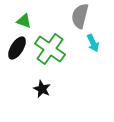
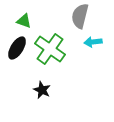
cyan arrow: moved 1 px up; rotated 108 degrees clockwise
black star: moved 1 px down
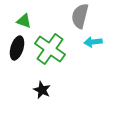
black ellipse: rotated 15 degrees counterclockwise
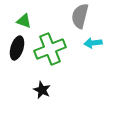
cyan arrow: moved 1 px down
green cross: rotated 32 degrees clockwise
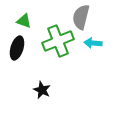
gray semicircle: moved 1 px right, 1 px down
cyan arrow: rotated 12 degrees clockwise
green cross: moved 8 px right, 8 px up
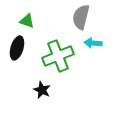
green triangle: moved 3 px right
green cross: moved 15 px down
